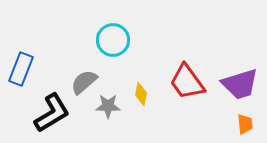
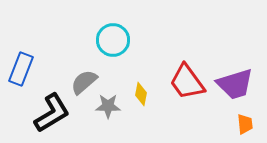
purple trapezoid: moved 5 px left
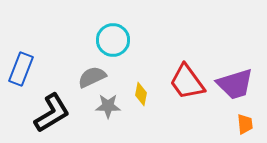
gray semicircle: moved 8 px right, 5 px up; rotated 16 degrees clockwise
